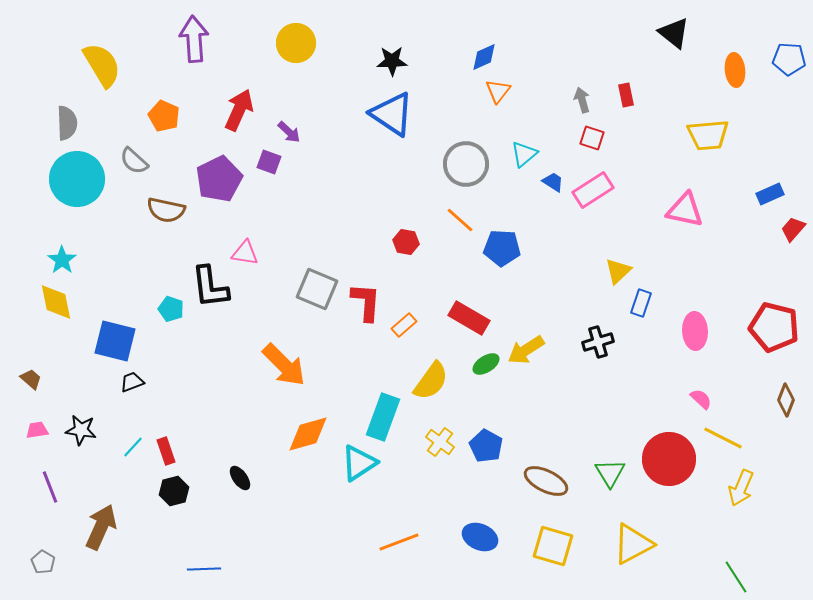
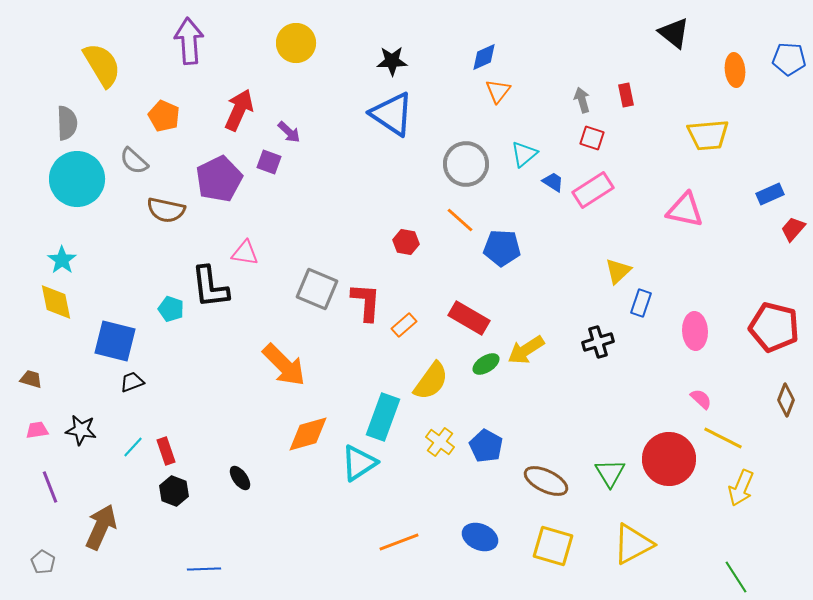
purple arrow at (194, 39): moved 5 px left, 2 px down
brown trapezoid at (31, 379): rotated 25 degrees counterclockwise
black hexagon at (174, 491): rotated 24 degrees counterclockwise
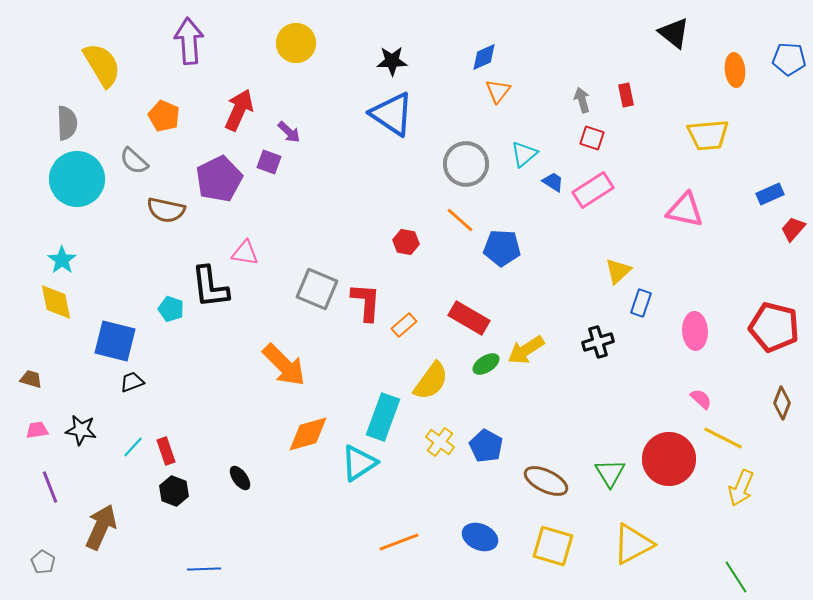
brown diamond at (786, 400): moved 4 px left, 3 px down
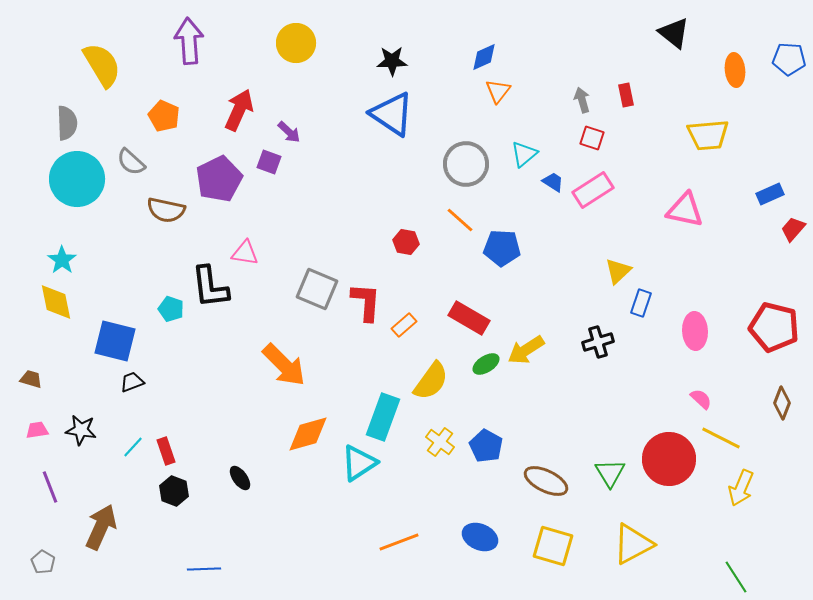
gray semicircle at (134, 161): moved 3 px left, 1 px down
yellow line at (723, 438): moved 2 px left
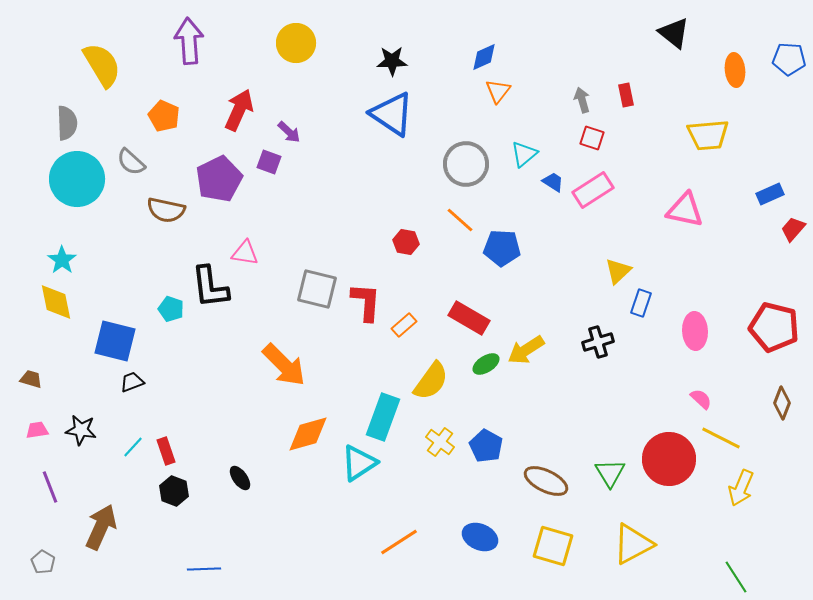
gray square at (317, 289): rotated 9 degrees counterclockwise
orange line at (399, 542): rotated 12 degrees counterclockwise
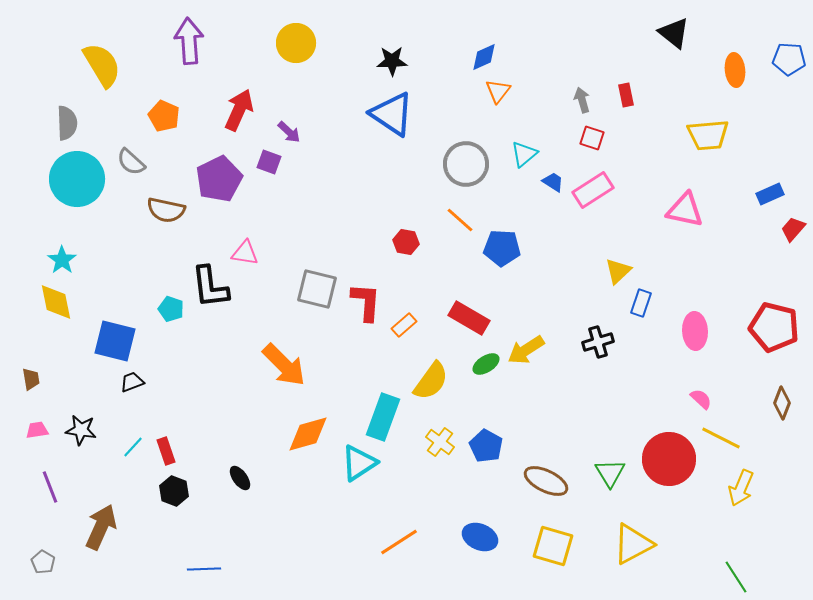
brown trapezoid at (31, 379): rotated 65 degrees clockwise
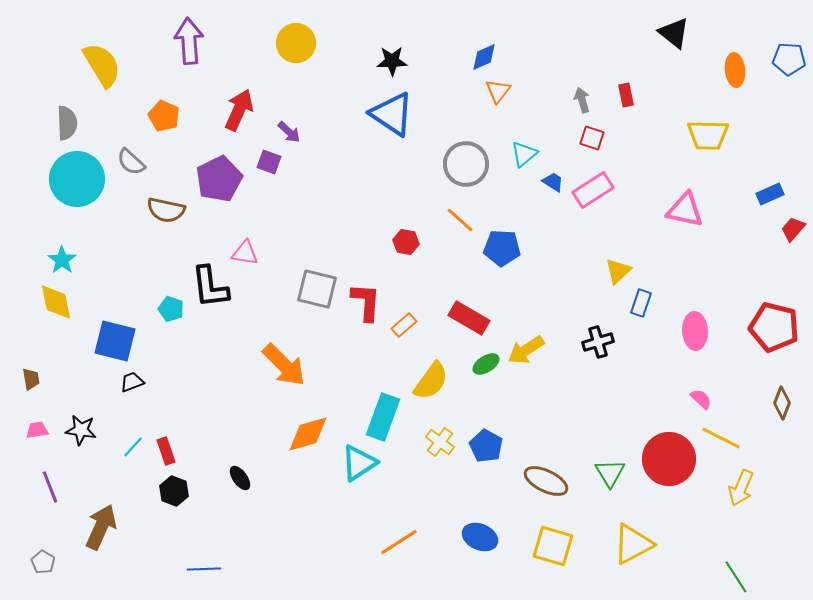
yellow trapezoid at (708, 135): rotated 6 degrees clockwise
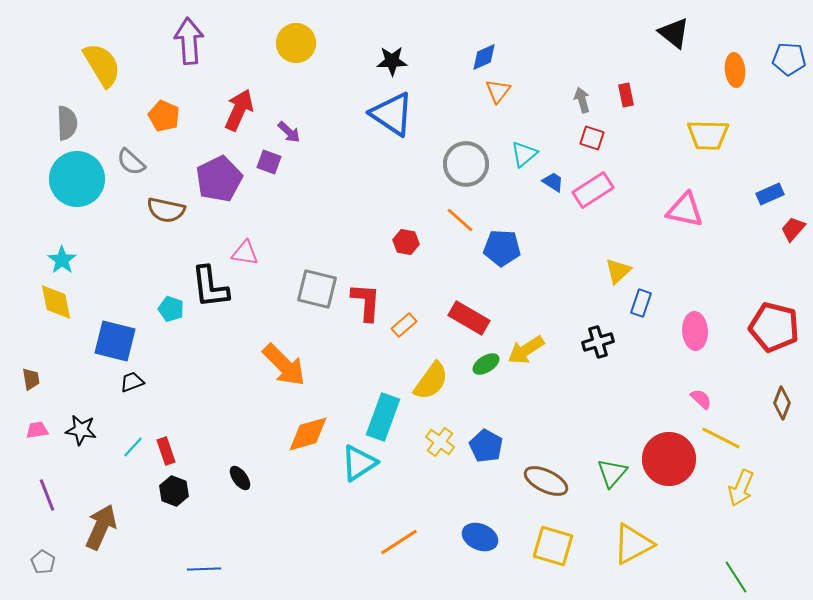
green triangle at (610, 473): moved 2 px right; rotated 12 degrees clockwise
purple line at (50, 487): moved 3 px left, 8 px down
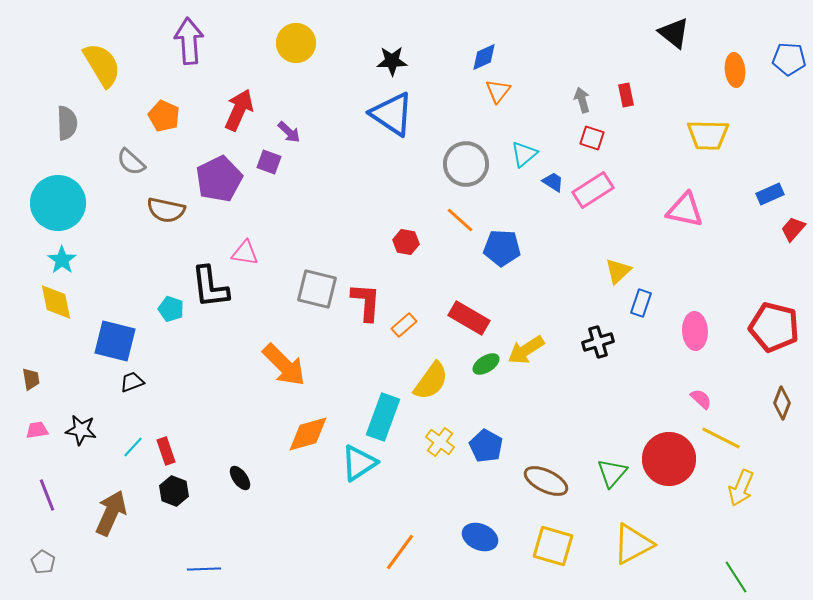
cyan circle at (77, 179): moved 19 px left, 24 px down
brown arrow at (101, 527): moved 10 px right, 14 px up
orange line at (399, 542): moved 1 px right, 10 px down; rotated 21 degrees counterclockwise
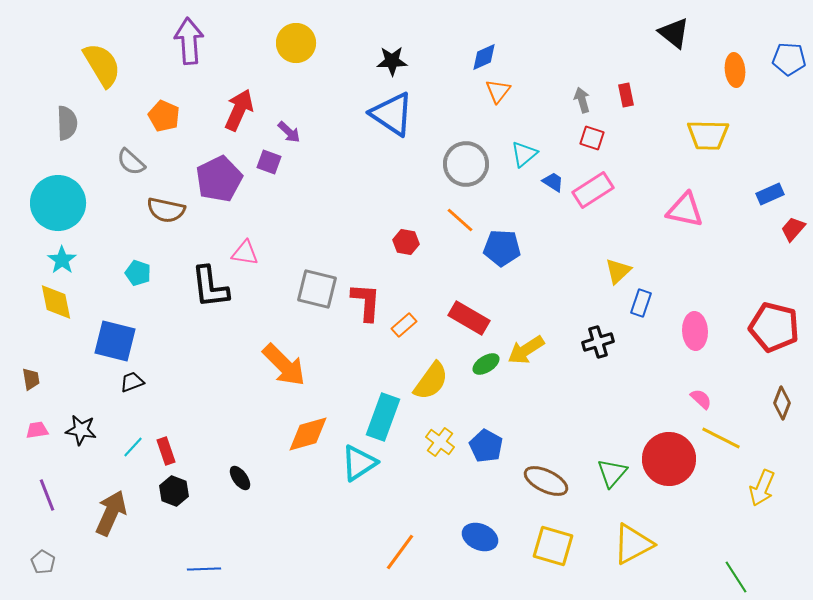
cyan pentagon at (171, 309): moved 33 px left, 36 px up
yellow arrow at (741, 488): moved 21 px right
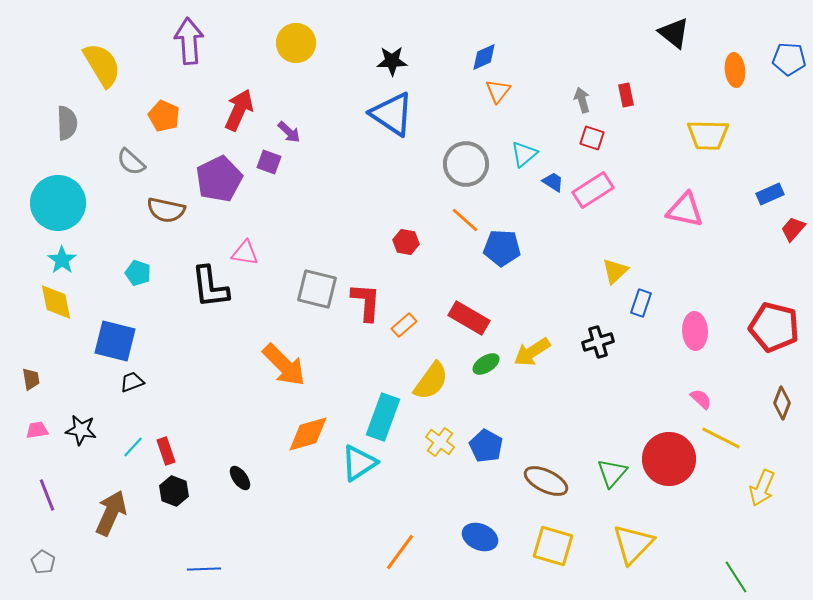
orange line at (460, 220): moved 5 px right
yellow triangle at (618, 271): moved 3 px left
yellow arrow at (526, 350): moved 6 px right, 2 px down
yellow triangle at (633, 544): rotated 18 degrees counterclockwise
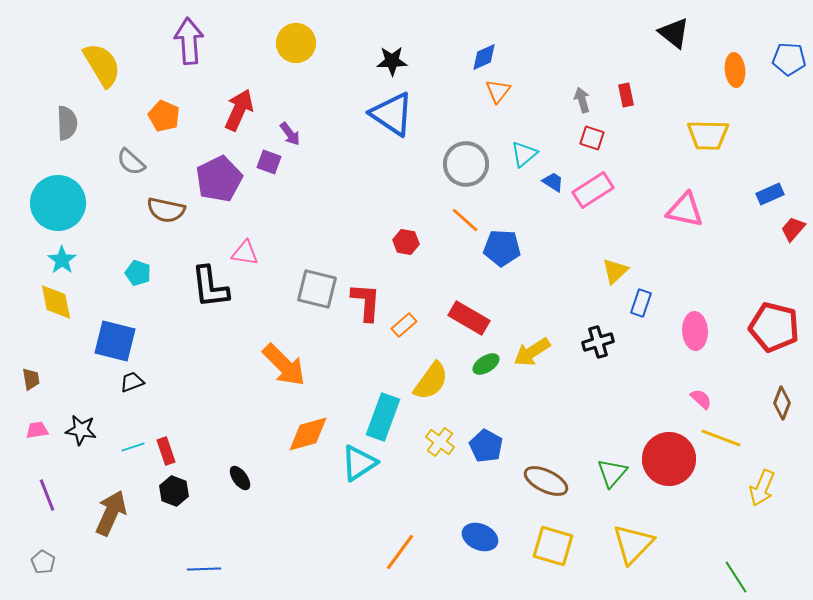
purple arrow at (289, 132): moved 1 px right, 2 px down; rotated 10 degrees clockwise
yellow line at (721, 438): rotated 6 degrees counterclockwise
cyan line at (133, 447): rotated 30 degrees clockwise
